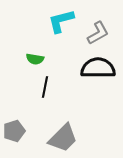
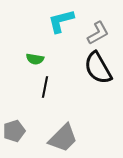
black semicircle: rotated 120 degrees counterclockwise
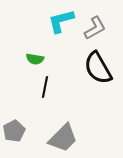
gray L-shape: moved 3 px left, 5 px up
gray pentagon: rotated 10 degrees counterclockwise
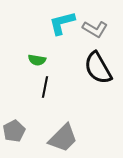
cyan L-shape: moved 1 px right, 2 px down
gray L-shape: moved 1 px down; rotated 60 degrees clockwise
green semicircle: moved 2 px right, 1 px down
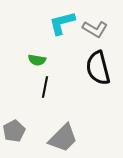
black semicircle: rotated 16 degrees clockwise
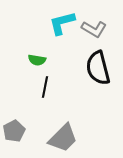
gray L-shape: moved 1 px left
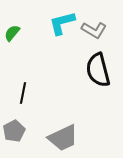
gray L-shape: moved 1 px down
green semicircle: moved 25 px left, 27 px up; rotated 120 degrees clockwise
black semicircle: moved 2 px down
black line: moved 22 px left, 6 px down
gray trapezoid: rotated 20 degrees clockwise
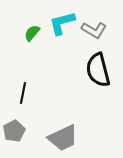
green semicircle: moved 20 px right
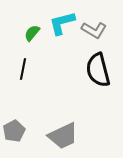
black line: moved 24 px up
gray trapezoid: moved 2 px up
